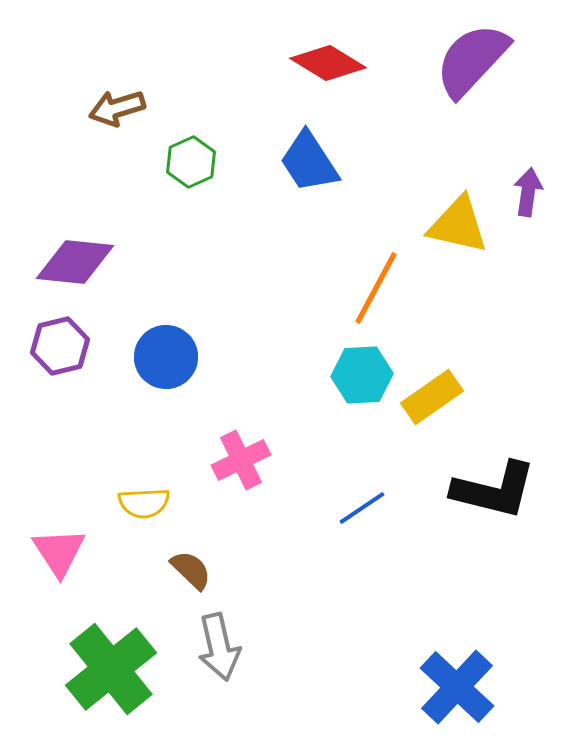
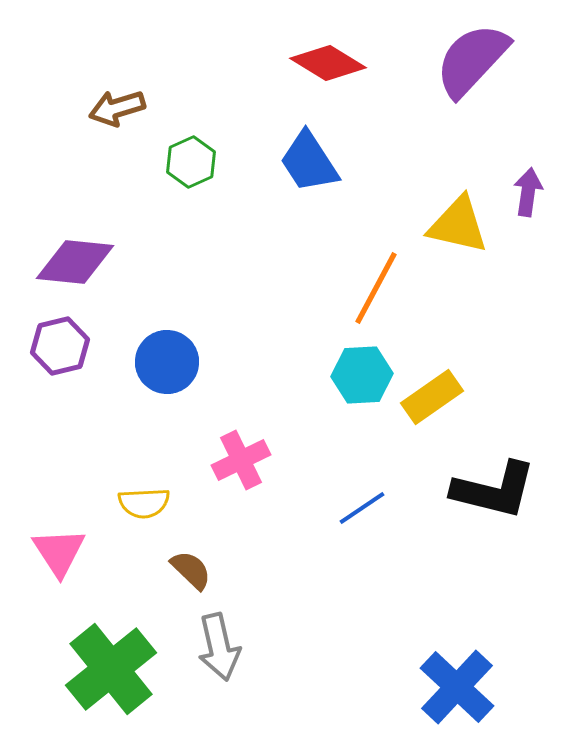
blue circle: moved 1 px right, 5 px down
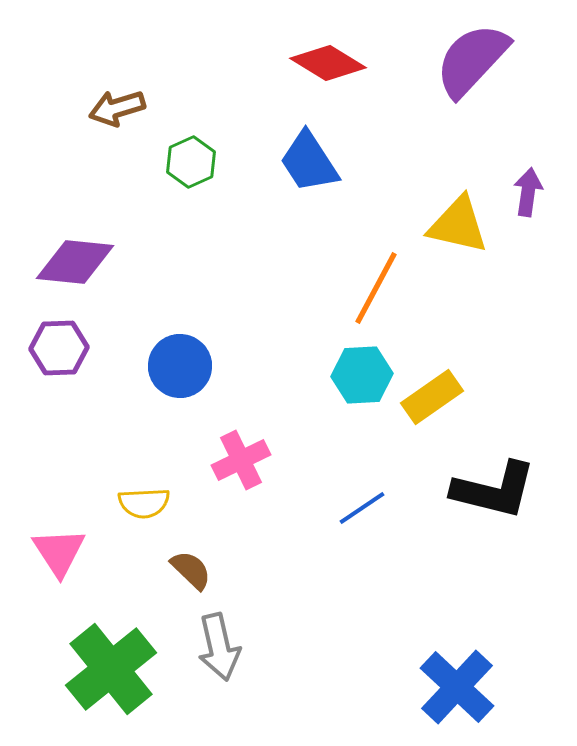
purple hexagon: moved 1 px left, 2 px down; rotated 12 degrees clockwise
blue circle: moved 13 px right, 4 px down
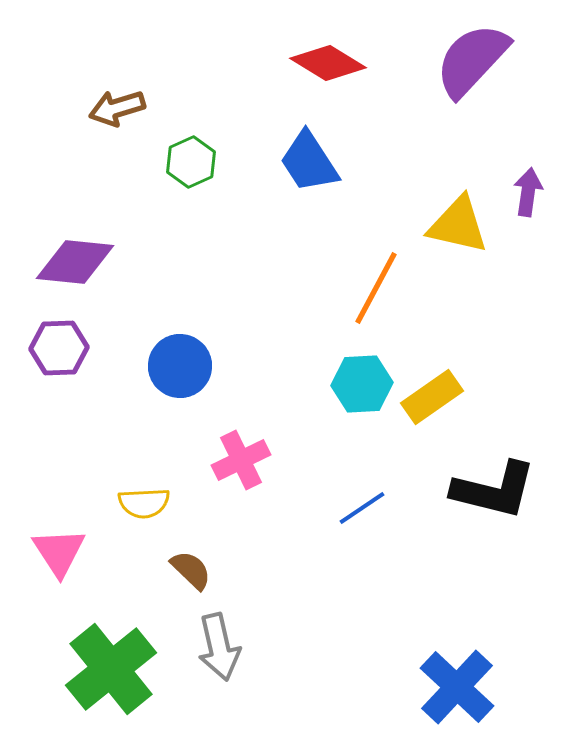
cyan hexagon: moved 9 px down
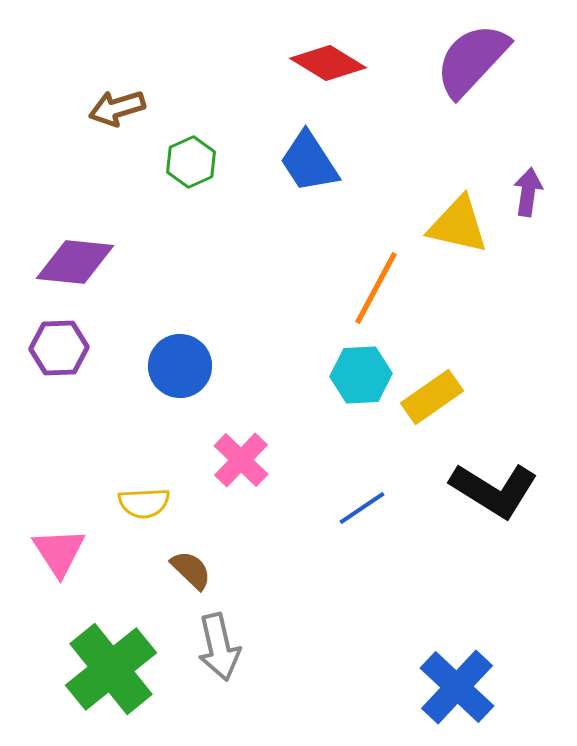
cyan hexagon: moved 1 px left, 9 px up
pink cross: rotated 20 degrees counterclockwise
black L-shape: rotated 18 degrees clockwise
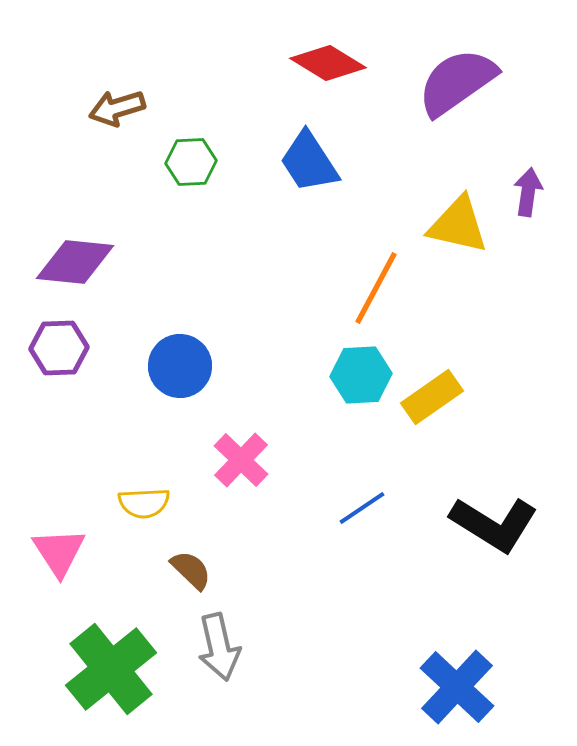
purple semicircle: moved 15 px left, 22 px down; rotated 12 degrees clockwise
green hexagon: rotated 21 degrees clockwise
black L-shape: moved 34 px down
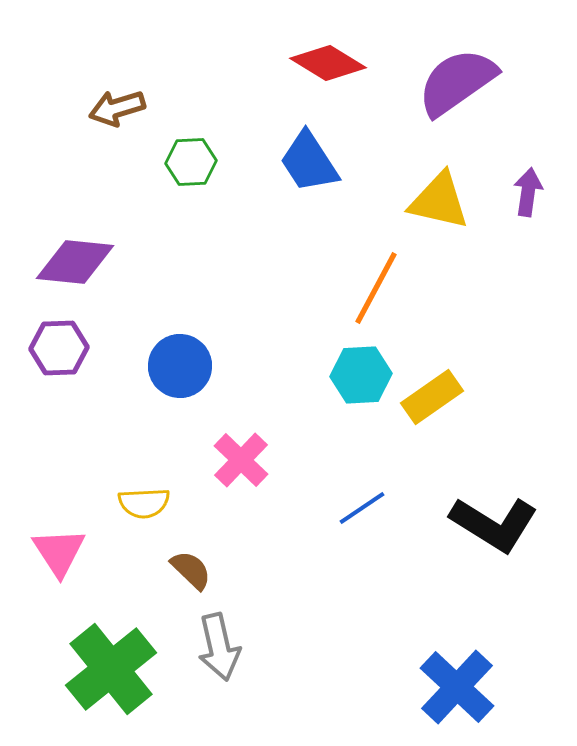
yellow triangle: moved 19 px left, 24 px up
